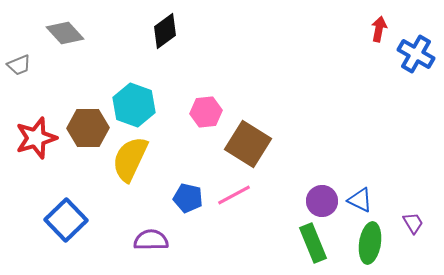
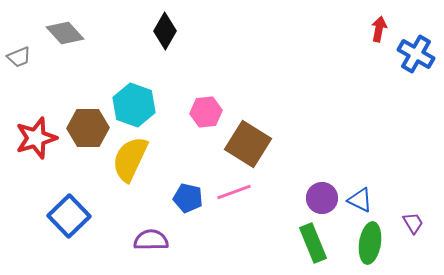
black diamond: rotated 24 degrees counterclockwise
gray trapezoid: moved 8 px up
pink line: moved 3 px up; rotated 8 degrees clockwise
purple circle: moved 3 px up
blue square: moved 3 px right, 4 px up
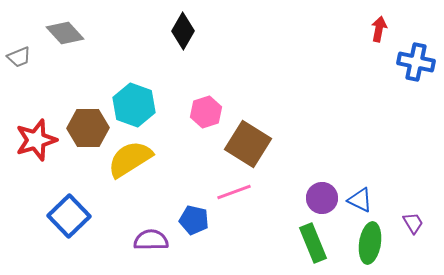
black diamond: moved 18 px right
blue cross: moved 8 px down; rotated 18 degrees counterclockwise
pink hexagon: rotated 12 degrees counterclockwise
red star: moved 2 px down
yellow semicircle: rotated 33 degrees clockwise
blue pentagon: moved 6 px right, 22 px down
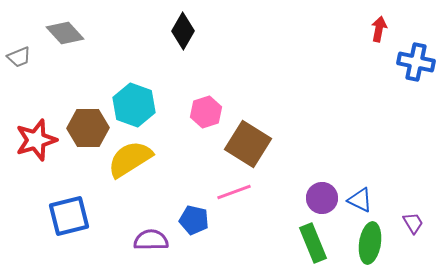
blue square: rotated 30 degrees clockwise
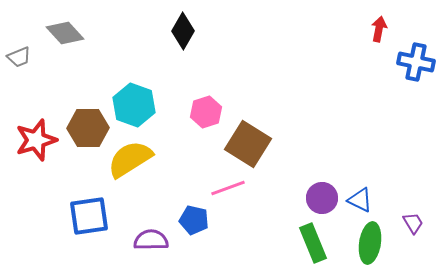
pink line: moved 6 px left, 4 px up
blue square: moved 20 px right; rotated 6 degrees clockwise
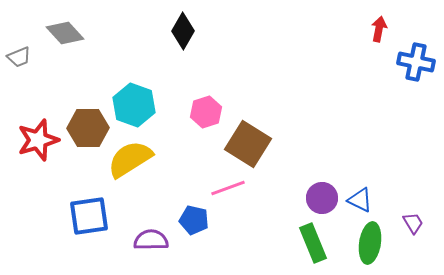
red star: moved 2 px right
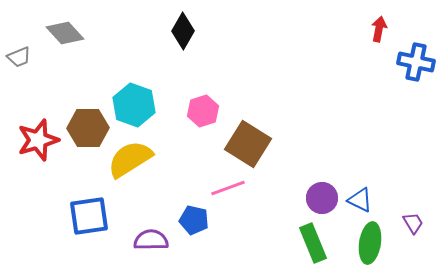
pink hexagon: moved 3 px left, 1 px up
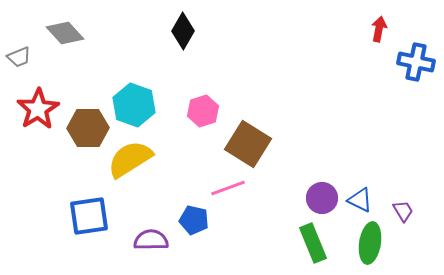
red star: moved 31 px up; rotated 15 degrees counterclockwise
purple trapezoid: moved 10 px left, 12 px up
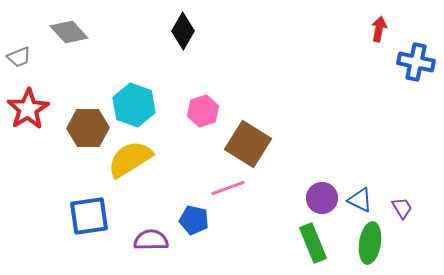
gray diamond: moved 4 px right, 1 px up
red star: moved 10 px left
purple trapezoid: moved 1 px left, 3 px up
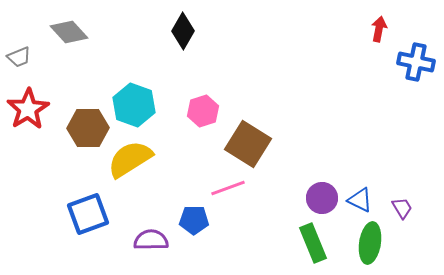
blue square: moved 1 px left, 2 px up; rotated 12 degrees counterclockwise
blue pentagon: rotated 12 degrees counterclockwise
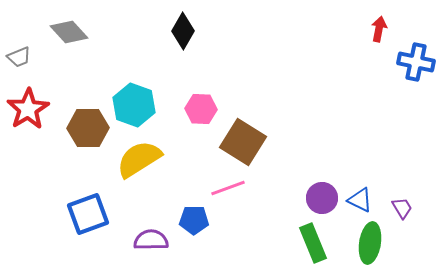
pink hexagon: moved 2 px left, 2 px up; rotated 20 degrees clockwise
brown square: moved 5 px left, 2 px up
yellow semicircle: moved 9 px right
